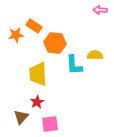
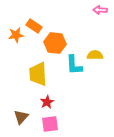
red star: moved 10 px right
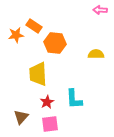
yellow semicircle: moved 1 px right, 1 px up
cyan L-shape: moved 34 px down
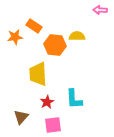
orange star: moved 1 px left, 2 px down
orange hexagon: moved 2 px down
yellow semicircle: moved 19 px left, 18 px up
pink square: moved 3 px right, 1 px down
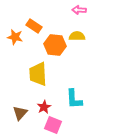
pink arrow: moved 21 px left
orange star: rotated 21 degrees clockwise
red star: moved 3 px left, 5 px down
brown triangle: moved 1 px left, 4 px up
pink square: rotated 30 degrees clockwise
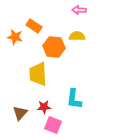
orange hexagon: moved 1 px left, 2 px down
cyan L-shape: rotated 10 degrees clockwise
red star: rotated 24 degrees clockwise
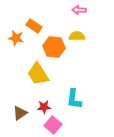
orange star: moved 1 px right, 1 px down
yellow trapezoid: rotated 30 degrees counterclockwise
brown triangle: rotated 14 degrees clockwise
pink square: rotated 18 degrees clockwise
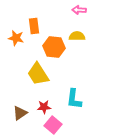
orange rectangle: rotated 49 degrees clockwise
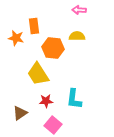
orange hexagon: moved 1 px left, 1 px down
red star: moved 2 px right, 6 px up
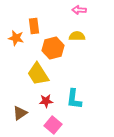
orange hexagon: rotated 20 degrees counterclockwise
